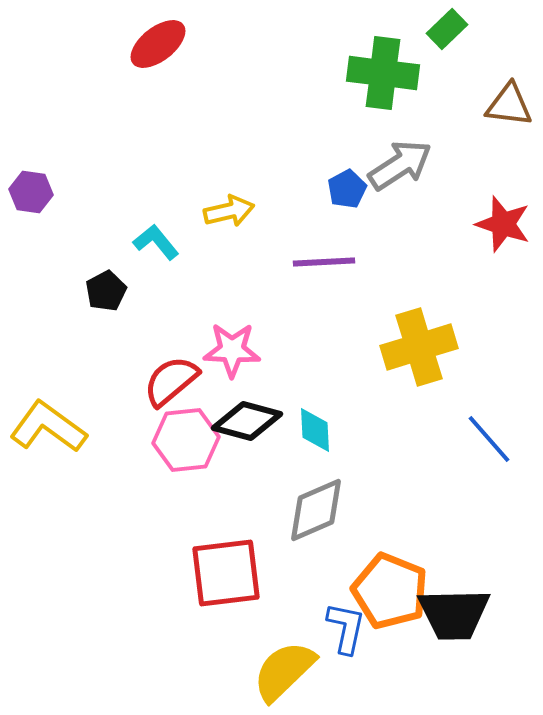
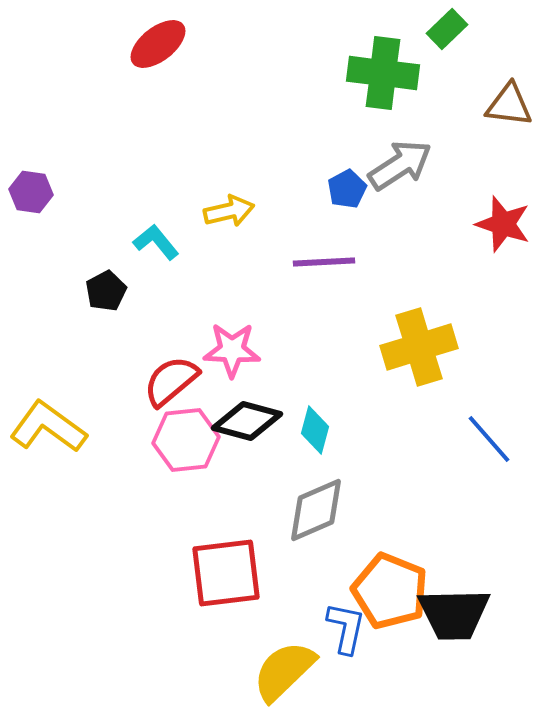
cyan diamond: rotated 18 degrees clockwise
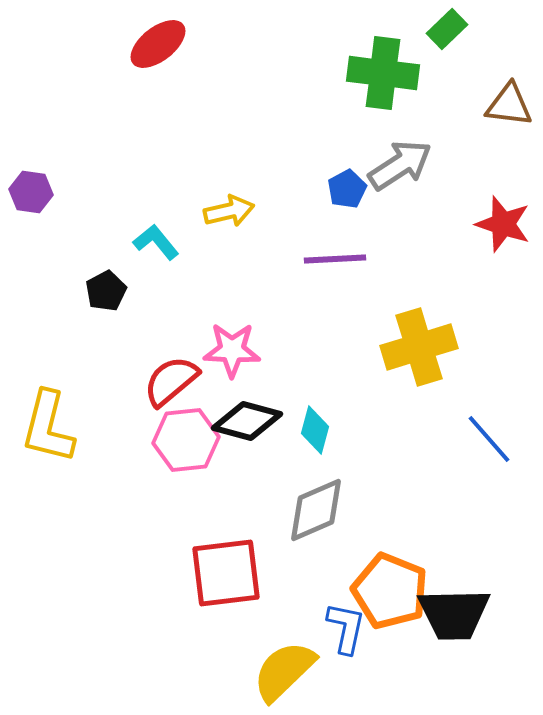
purple line: moved 11 px right, 3 px up
yellow L-shape: rotated 112 degrees counterclockwise
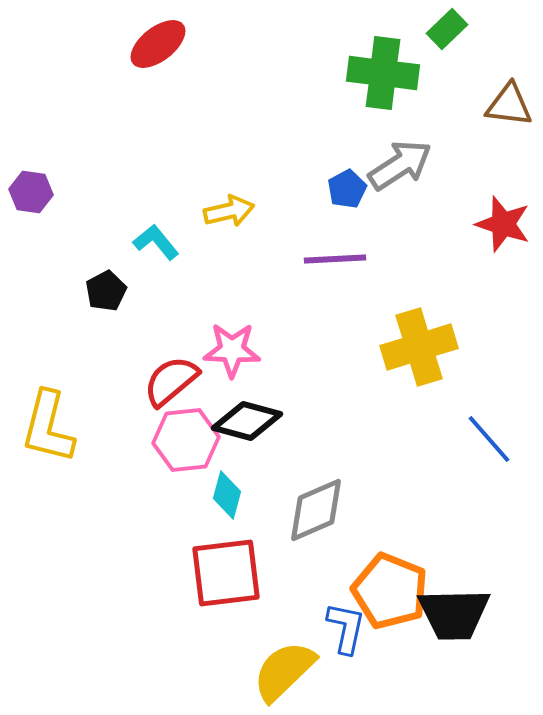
cyan diamond: moved 88 px left, 65 px down
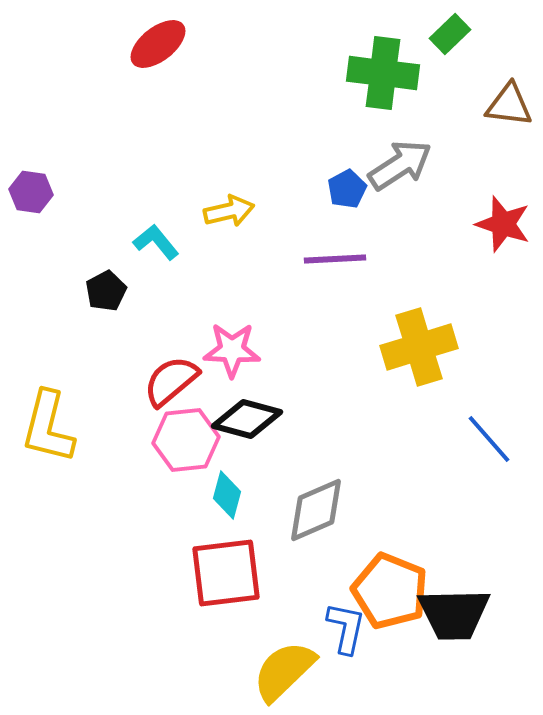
green rectangle: moved 3 px right, 5 px down
black diamond: moved 2 px up
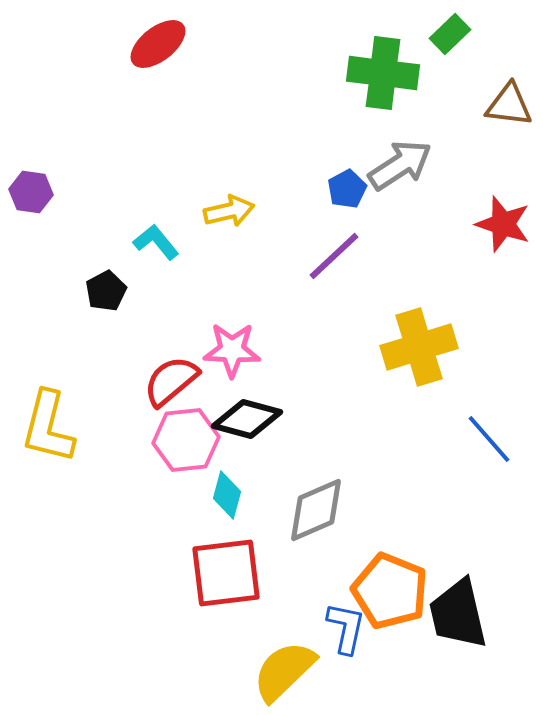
purple line: moved 1 px left, 3 px up; rotated 40 degrees counterclockwise
black trapezoid: moved 4 px right; rotated 78 degrees clockwise
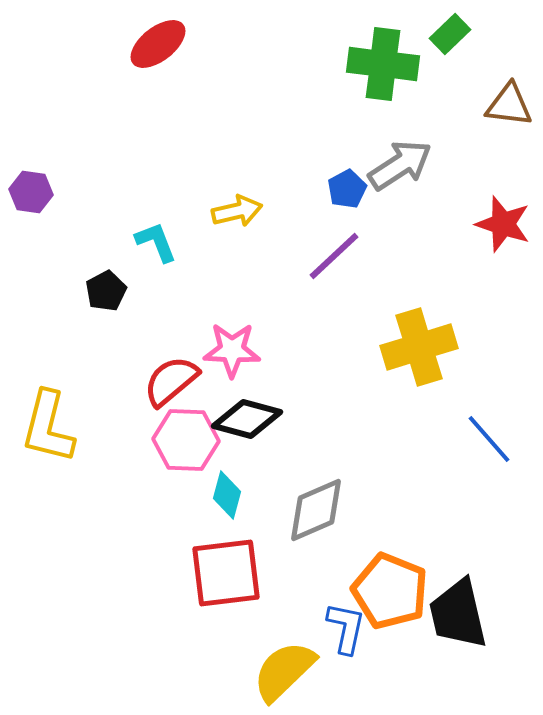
green cross: moved 9 px up
yellow arrow: moved 8 px right
cyan L-shape: rotated 18 degrees clockwise
pink hexagon: rotated 8 degrees clockwise
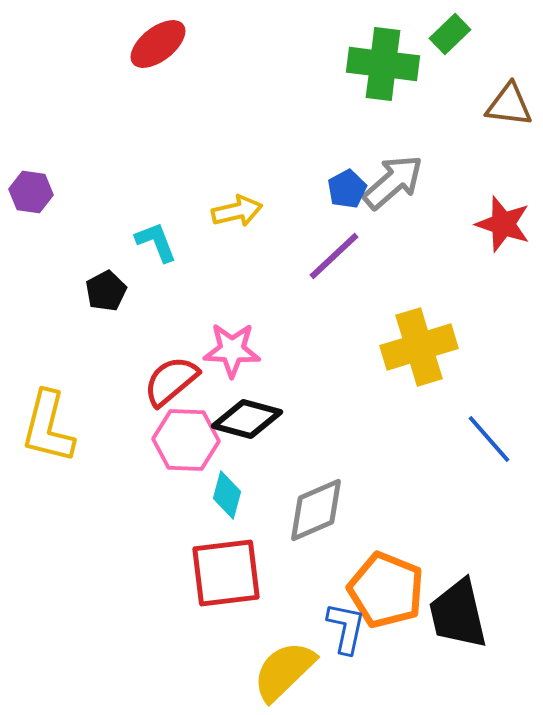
gray arrow: moved 7 px left, 17 px down; rotated 8 degrees counterclockwise
orange pentagon: moved 4 px left, 1 px up
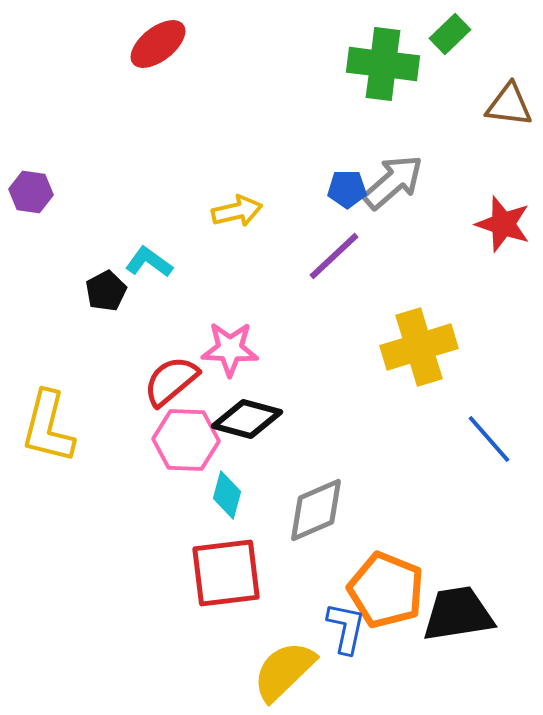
blue pentagon: rotated 27 degrees clockwise
cyan L-shape: moved 7 px left, 20 px down; rotated 33 degrees counterclockwise
pink star: moved 2 px left, 1 px up
black trapezoid: rotated 94 degrees clockwise
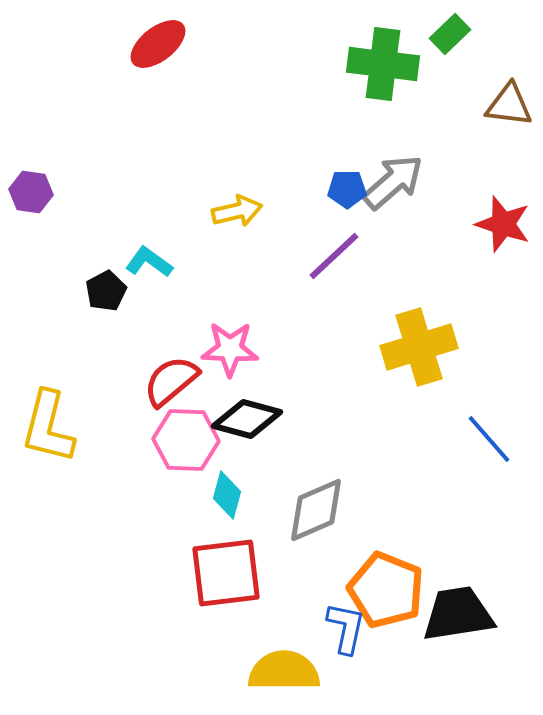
yellow semicircle: rotated 44 degrees clockwise
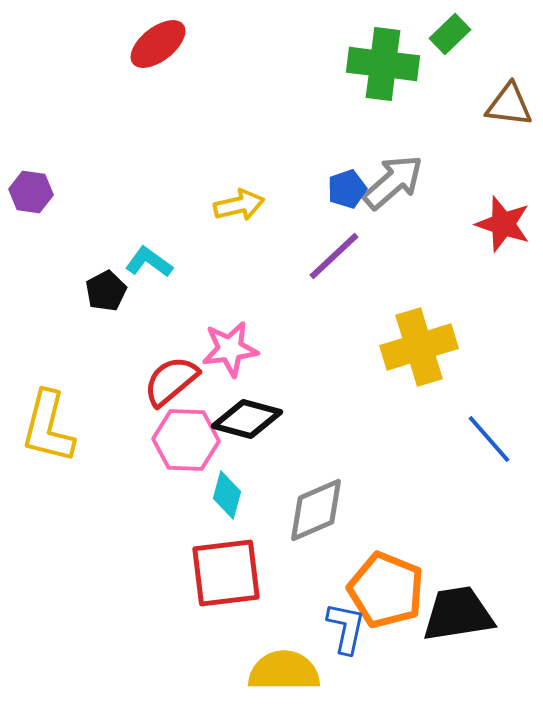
blue pentagon: rotated 18 degrees counterclockwise
yellow arrow: moved 2 px right, 6 px up
pink star: rotated 10 degrees counterclockwise
